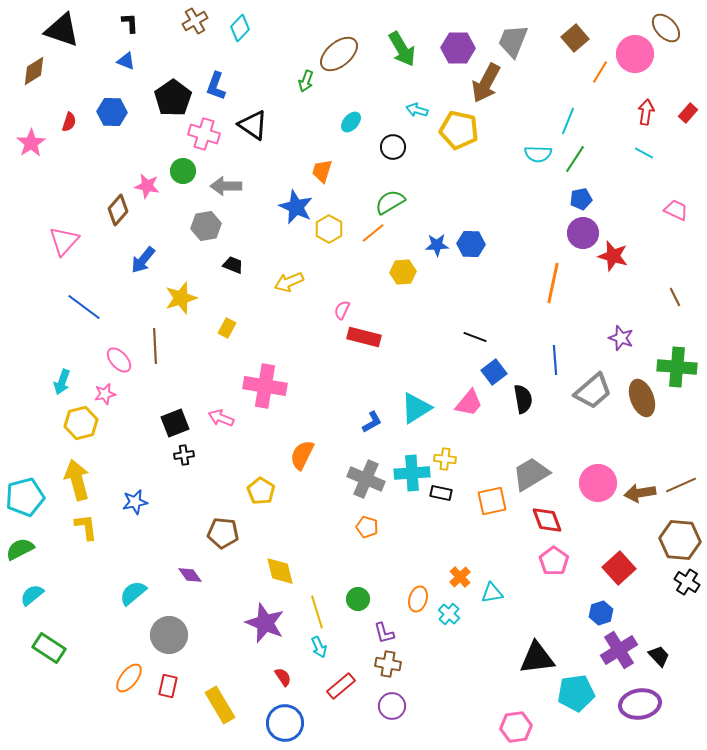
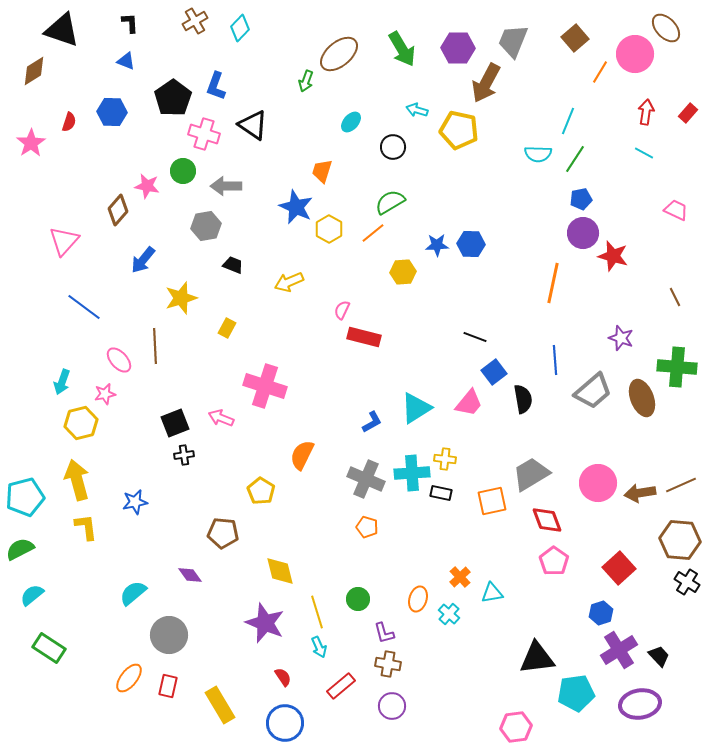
pink cross at (265, 386): rotated 9 degrees clockwise
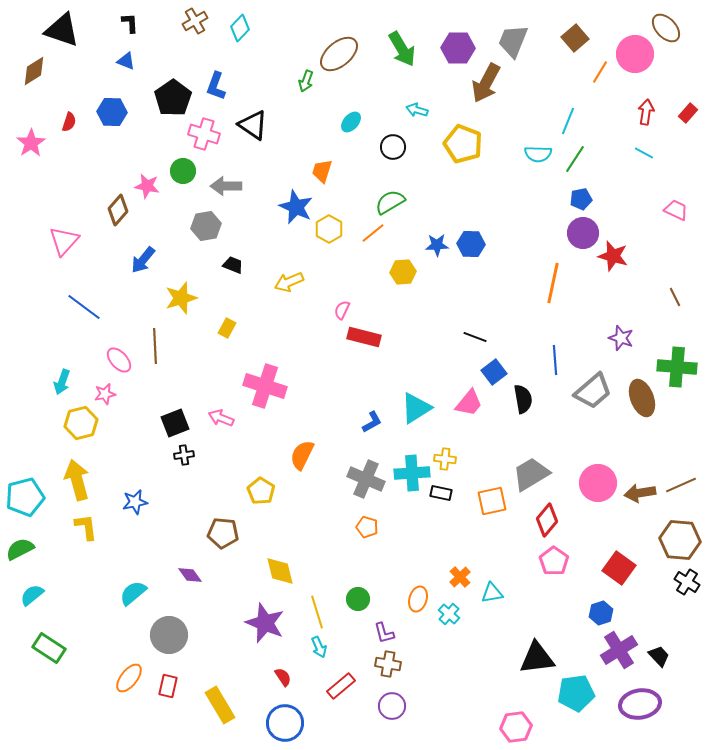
yellow pentagon at (459, 130): moved 4 px right, 14 px down; rotated 9 degrees clockwise
red diamond at (547, 520): rotated 60 degrees clockwise
red square at (619, 568): rotated 12 degrees counterclockwise
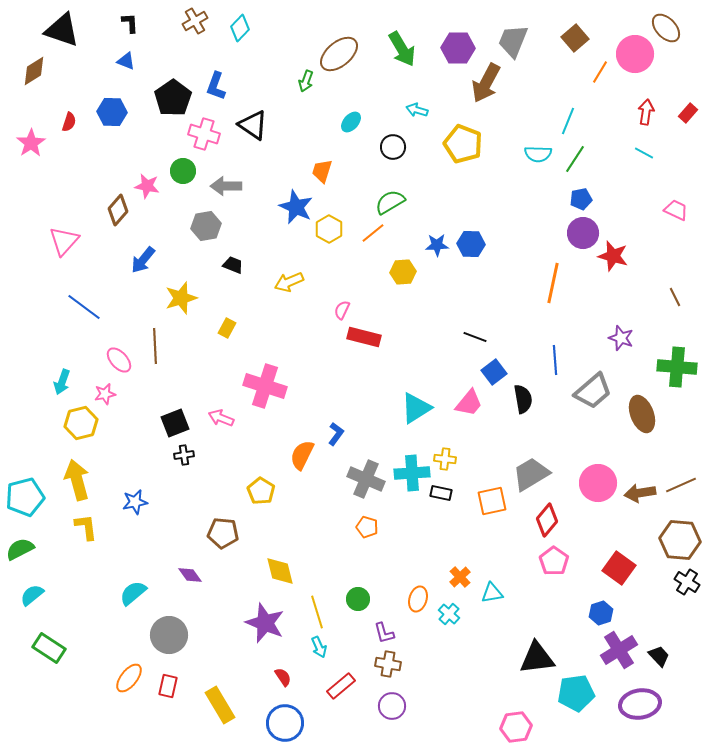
brown ellipse at (642, 398): moved 16 px down
blue L-shape at (372, 422): moved 36 px left, 12 px down; rotated 25 degrees counterclockwise
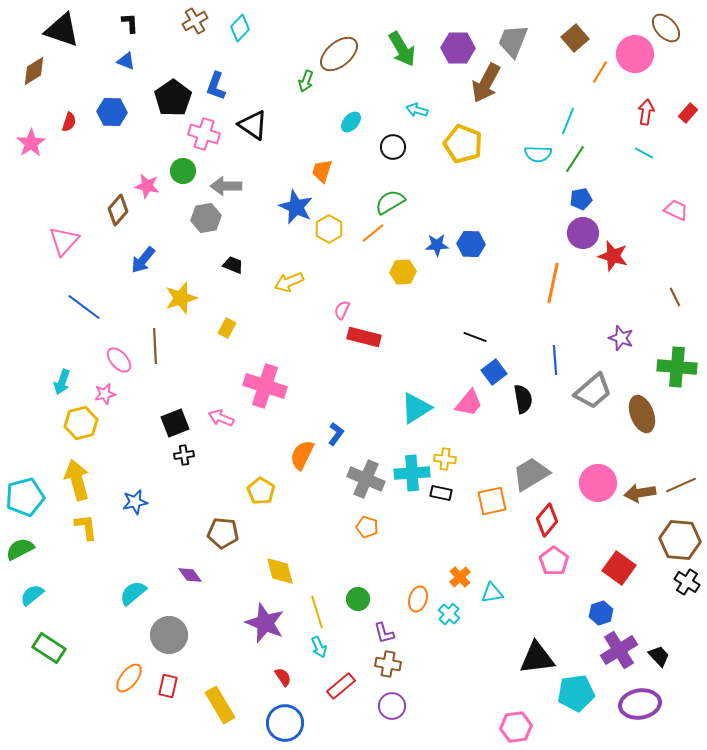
gray hexagon at (206, 226): moved 8 px up
